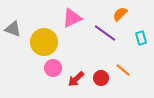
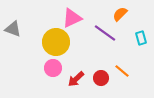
yellow circle: moved 12 px right
orange line: moved 1 px left, 1 px down
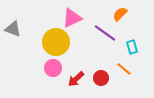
cyan rectangle: moved 9 px left, 9 px down
orange line: moved 2 px right, 2 px up
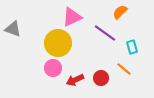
orange semicircle: moved 2 px up
pink triangle: moved 1 px up
yellow circle: moved 2 px right, 1 px down
red arrow: moved 1 px left, 1 px down; rotated 18 degrees clockwise
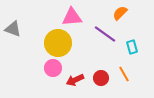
orange semicircle: moved 1 px down
pink triangle: rotated 20 degrees clockwise
purple line: moved 1 px down
orange line: moved 5 px down; rotated 21 degrees clockwise
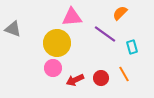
yellow circle: moved 1 px left
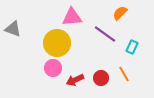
cyan rectangle: rotated 40 degrees clockwise
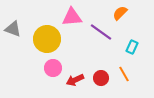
purple line: moved 4 px left, 2 px up
yellow circle: moved 10 px left, 4 px up
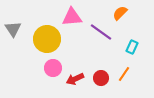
gray triangle: rotated 36 degrees clockwise
orange line: rotated 63 degrees clockwise
red arrow: moved 1 px up
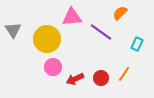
gray triangle: moved 1 px down
cyan rectangle: moved 5 px right, 3 px up
pink circle: moved 1 px up
